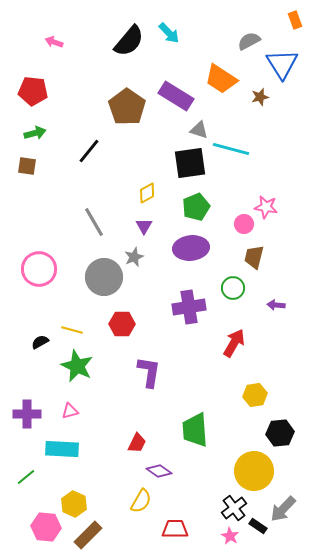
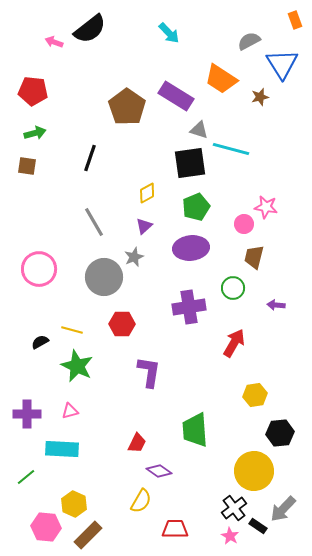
black semicircle at (129, 41): moved 39 px left, 12 px up; rotated 12 degrees clockwise
black line at (89, 151): moved 1 px right, 7 px down; rotated 20 degrees counterclockwise
purple triangle at (144, 226): rotated 18 degrees clockwise
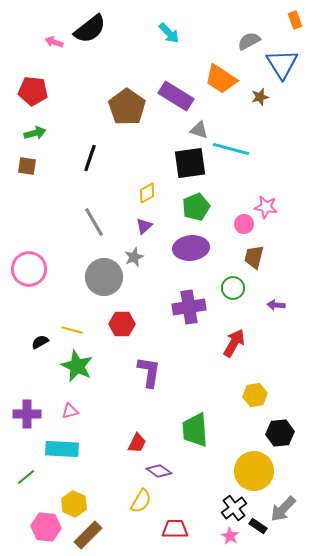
pink circle at (39, 269): moved 10 px left
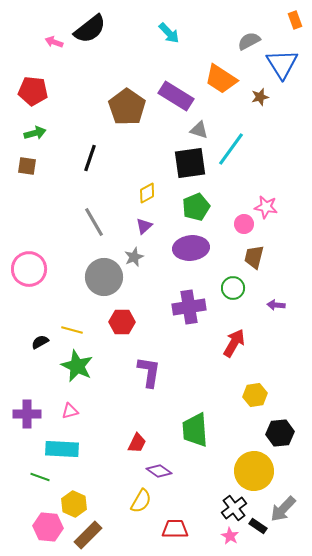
cyan line at (231, 149): rotated 69 degrees counterclockwise
red hexagon at (122, 324): moved 2 px up
green line at (26, 477): moved 14 px right; rotated 60 degrees clockwise
pink hexagon at (46, 527): moved 2 px right
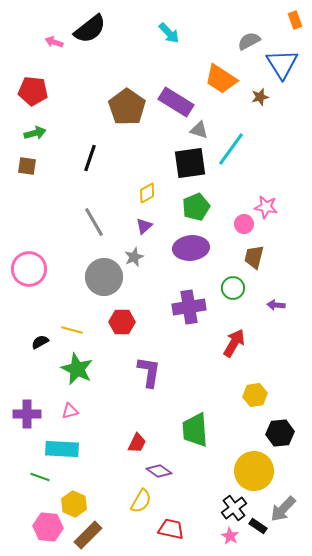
purple rectangle at (176, 96): moved 6 px down
green star at (77, 366): moved 3 px down
red trapezoid at (175, 529): moved 4 px left; rotated 12 degrees clockwise
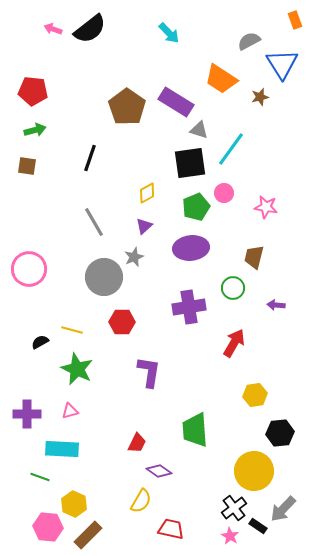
pink arrow at (54, 42): moved 1 px left, 13 px up
green arrow at (35, 133): moved 3 px up
pink circle at (244, 224): moved 20 px left, 31 px up
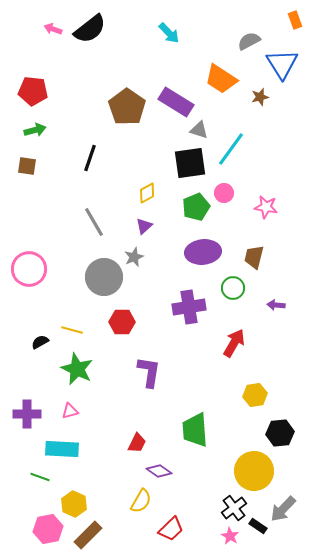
purple ellipse at (191, 248): moved 12 px right, 4 px down
pink hexagon at (48, 527): moved 2 px down; rotated 16 degrees counterclockwise
red trapezoid at (171, 529): rotated 124 degrees clockwise
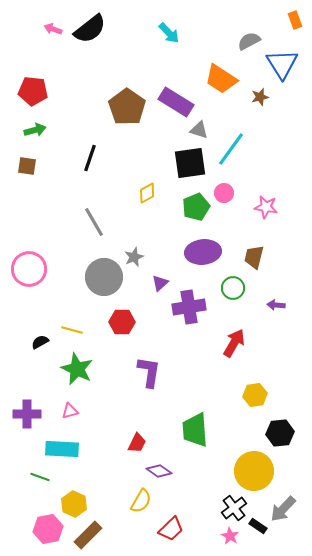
purple triangle at (144, 226): moved 16 px right, 57 px down
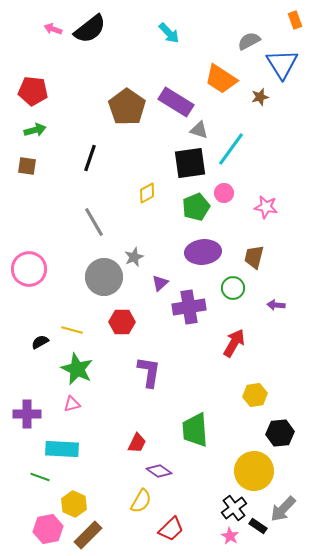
pink triangle at (70, 411): moved 2 px right, 7 px up
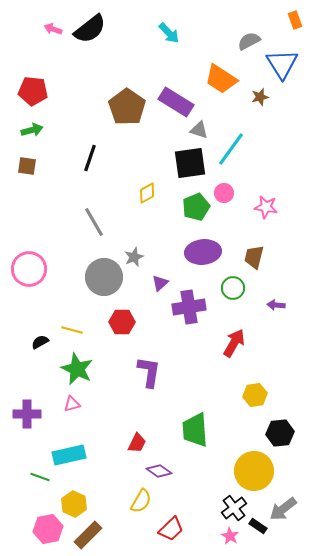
green arrow at (35, 130): moved 3 px left
cyan rectangle at (62, 449): moved 7 px right, 6 px down; rotated 16 degrees counterclockwise
gray arrow at (283, 509): rotated 8 degrees clockwise
